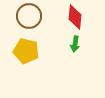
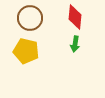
brown circle: moved 1 px right, 2 px down
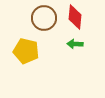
brown circle: moved 14 px right
green arrow: rotated 84 degrees clockwise
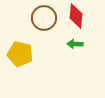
red diamond: moved 1 px right, 1 px up
yellow pentagon: moved 6 px left, 3 px down
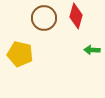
red diamond: rotated 10 degrees clockwise
green arrow: moved 17 px right, 6 px down
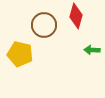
brown circle: moved 7 px down
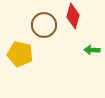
red diamond: moved 3 px left
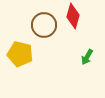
green arrow: moved 5 px left, 7 px down; rotated 63 degrees counterclockwise
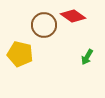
red diamond: rotated 70 degrees counterclockwise
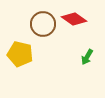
red diamond: moved 1 px right, 3 px down
brown circle: moved 1 px left, 1 px up
